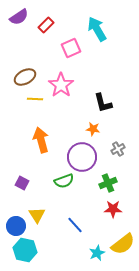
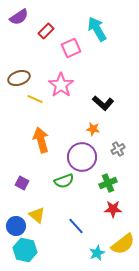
red rectangle: moved 6 px down
brown ellipse: moved 6 px left, 1 px down; rotated 10 degrees clockwise
yellow line: rotated 21 degrees clockwise
black L-shape: rotated 35 degrees counterclockwise
yellow triangle: rotated 18 degrees counterclockwise
blue line: moved 1 px right, 1 px down
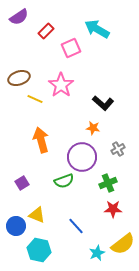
cyan arrow: rotated 30 degrees counterclockwise
orange star: moved 1 px up
purple square: rotated 32 degrees clockwise
yellow triangle: rotated 18 degrees counterclockwise
cyan hexagon: moved 14 px right
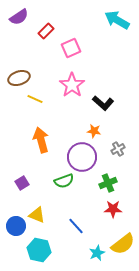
cyan arrow: moved 20 px right, 9 px up
pink star: moved 11 px right
orange star: moved 1 px right, 3 px down
